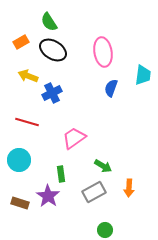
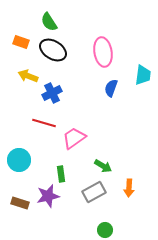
orange rectangle: rotated 49 degrees clockwise
red line: moved 17 px right, 1 px down
purple star: rotated 25 degrees clockwise
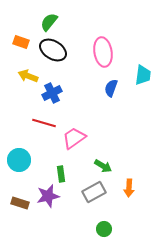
green semicircle: rotated 72 degrees clockwise
green circle: moved 1 px left, 1 px up
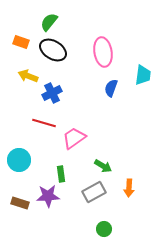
purple star: rotated 10 degrees clockwise
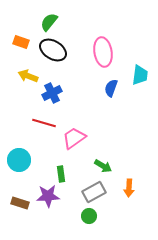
cyan trapezoid: moved 3 px left
green circle: moved 15 px left, 13 px up
